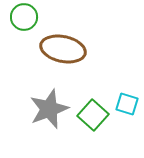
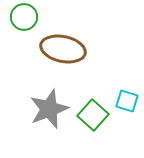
cyan square: moved 3 px up
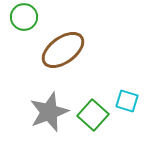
brown ellipse: moved 1 px down; rotated 48 degrees counterclockwise
gray star: moved 3 px down
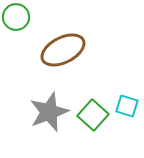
green circle: moved 8 px left
brown ellipse: rotated 9 degrees clockwise
cyan square: moved 5 px down
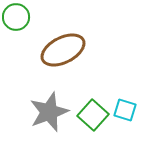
cyan square: moved 2 px left, 4 px down
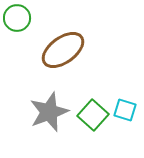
green circle: moved 1 px right, 1 px down
brown ellipse: rotated 9 degrees counterclockwise
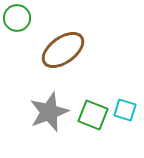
green square: rotated 20 degrees counterclockwise
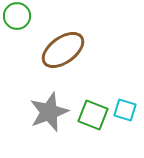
green circle: moved 2 px up
